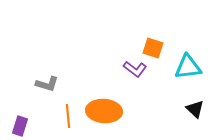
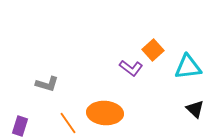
orange square: moved 2 px down; rotated 30 degrees clockwise
purple L-shape: moved 4 px left, 1 px up
orange ellipse: moved 1 px right, 2 px down
orange line: moved 7 px down; rotated 30 degrees counterclockwise
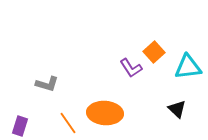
orange square: moved 1 px right, 2 px down
purple L-shape: rotated 20 degrees clockwise
black triangle: moved 18 px left
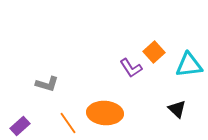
cyan triangle: moved 1 px right, 2 px up
purple rectangle: rotated 30 degrees clockwise
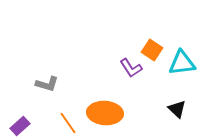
orange square: moved 2 px left, 2 px up; rotated 15 degrees counterclockwise
cyan triangle: moved 7 px left, 2 px up
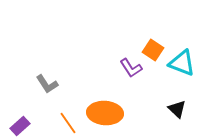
orange square: moved 1 px right
cyan triangle: rotated 28 degrees clockwise
gray L-shape: rotated 40 degrees clockwise
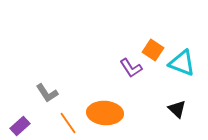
gray L-shape: moved 9 px down
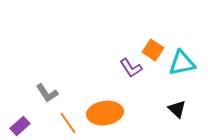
cyan triangle: rotated 32 degrees counterclockwise
orange ellipse: rotated 12 degrees counterclockwise
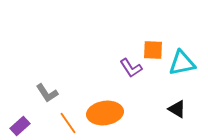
orange square: rotated 30 degrees counterclockwise
black triangle: rotated 12 degrees counterclockwise
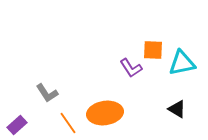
purple rectangle: moved 3 px left, 1 px up
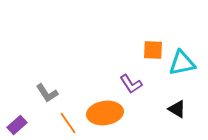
purple L-shape: moved 16 px down
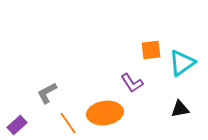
orange square: moved 2 px left; rotated 10 degrees counterclockwise
cyan triangle: rotated 24 degrees counterclockwise
purple L-shape: moved 1 px right, 1 px up
gray L-shape: rotated 95 degrees clockwise
black triangle: moved 3 px right; rotated 42 degrees counterclockwise
